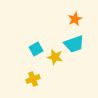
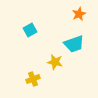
orange star: moved 4 px right, 5 px up
cyan square: moved 6 px left, 19 px up
yellow star: moved 5 px down
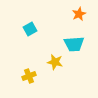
cyan square: moved 1 px up
cyan trapezoid: rotated 15 degrees clockwise
yellow cross: moved 4 px left, 3 px up
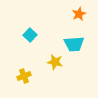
cyan square: moved 6 px down; rotated 16 degrees counterclockwise
yellow cross: moved 5 px left
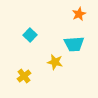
yellow cross: rotated 16 degrees counterclockwise
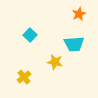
yellow cross: moved 1 px down
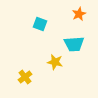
cyan square: moved 10 px right, 11 px up; rotated 24 degrees counterclockwise
yellow cross: moved 1 px right
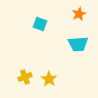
cyan trapezoid: moved 4 px right
yellow star: moved 6 px left, 17 px down; rotated 21 degrees clockwise
yellow cross: rotated 16 degrees clockwise
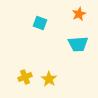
cyan square: moved 1 px up
